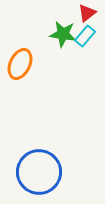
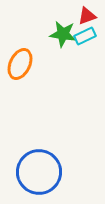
red triangle: moved 3 px down; rotated 18 degrees clockwise
cyan rectangle: rotated 25 degrees clockwise
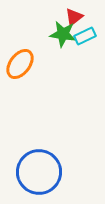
red triangle: moved 13 px left, 1 px down; rotated 18 degrees counterclockwise
orange ellipse: rotated 12 degrees clockwise
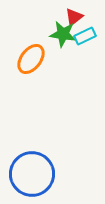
orange ellipse: moved 11 px right, 5 px up
blue circle: moved 7 px left, 2 px down
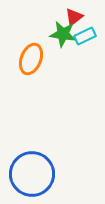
orange ellipse: rotated 16 degrees counterclockwise
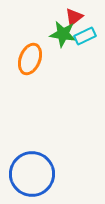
orange ellipse: moved 1 px left
